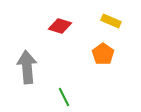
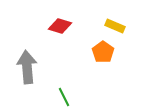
yellow rectangle: moved 4 px right, 5 px down
orange pentagon: moved 2 px up
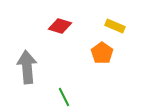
orange pentagon: moved 1 px left, 1 px down
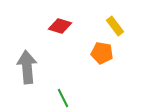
yellow rectangle: rotated 30 degrees clockwise
orange pentagon: rotated 25 degrees counterclockwise
green line: moved 1 px left, 1 px down
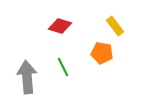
gray arrow: moved 10 px down
green line: moved 31 px up
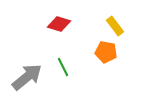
red diamond: moved 1 px left, 2 px up
orange pentagon: moved 4 px right, 1 px up
gray arrow: rotated 56 degrees clockwise
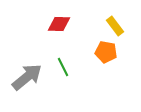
red diamond: rotated 15 degrees counterclockwise
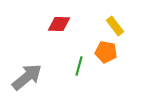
green line: moved 16 px right, 1 px up; rotated 42 degrees clockwise
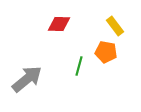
gray arrow: moved 2 px down
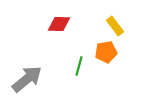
orange pentagon: rotated 20 degrees counterclockwise
